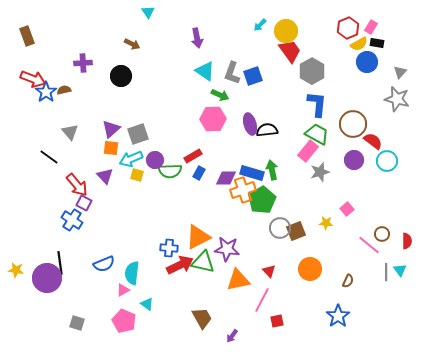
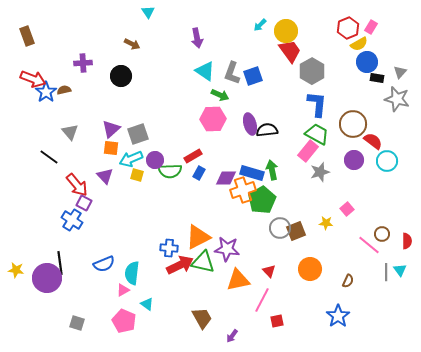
black rectangle at (377, 43): moved 35 px down
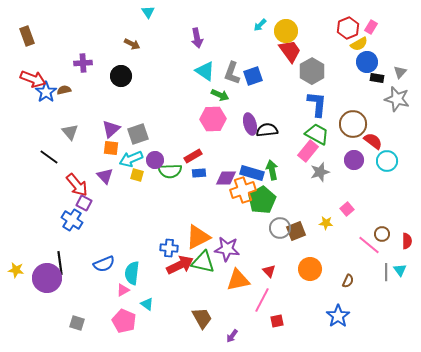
blue rectangle at (199, 173): rotated 56 degrees clockwise
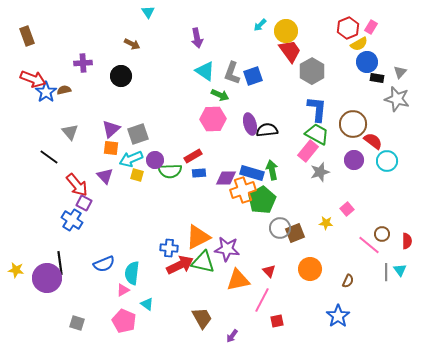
blue L-shape at (317, 104): moved 5 px down
brown square at (296, 231): moved 1 px left, 2 px down
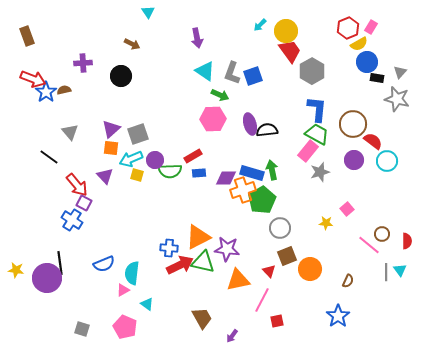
brown square at (295, 233): moved 8 px left, 23 px down
pink pentagon at (124, 321): moved 1 px right, 6 px down
gray square at (77, 323): moved 5 px right, 6 px down
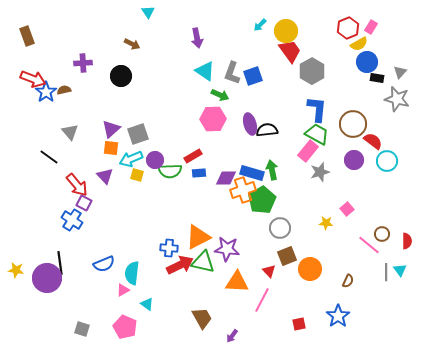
orange triangle at (238, 280): moved 1 px left, 2 px down; rotated 15 degrees clockwise
red square at (277, 321): moved 22 px right, 3 px down
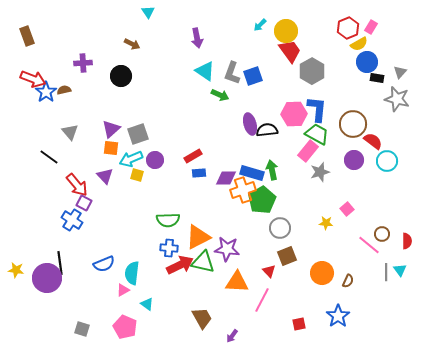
pink hexagon at (213, 119): moved 81 px right, 5 px up
green semicircle at (170, 171): moved 2 px left, 49 px down
orange circle at (310, 269): moved 12 px right, 4 px down
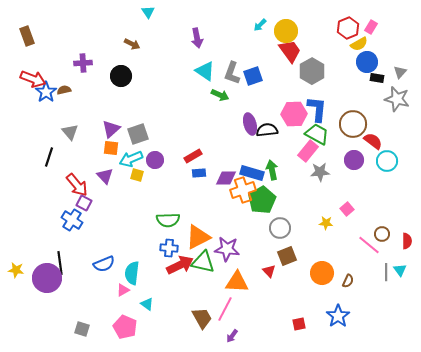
black line at (49, 157): rotated 72 degrees clockwise
gray star at (320, 172): rotated 12 degrees clockwise
pink line at (262, 300): moved 37 px left, 9 px down
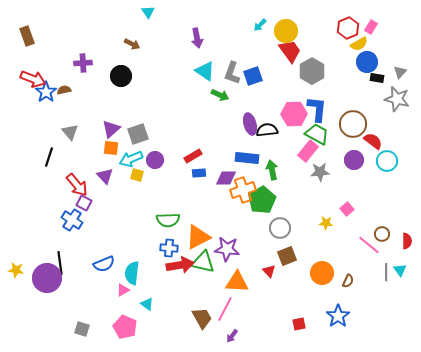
blue rectangle at (252, 173): moved 5 px left, 15 px up; rotated 10 degrees counterclockwise
red arrow at (180, 265): rotated 16 degrees clockwise
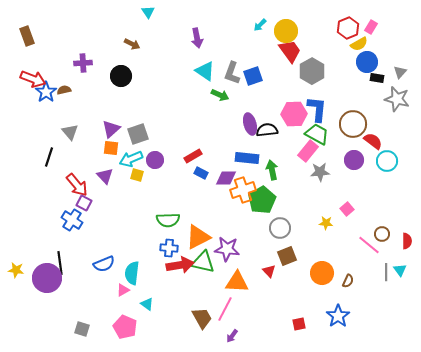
blue rectangle at (199, 173): moved 2 px right; rotated 32 degrees clockwise
